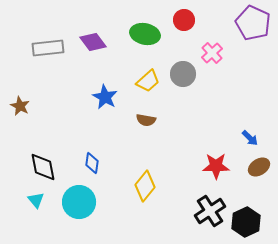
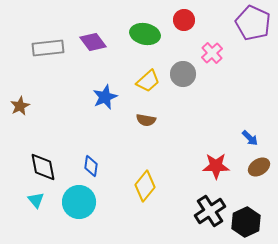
blue star: rotated 20 degrees clockwise
brown star: rotated 18 degrees clockwise
blue diamond: moved 1 px left, 3 px down
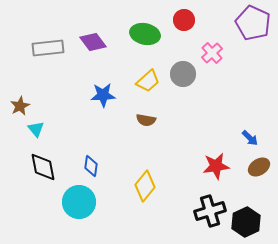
blue star: moved 2 px left, 2 px up; rotated 20 degrees clockwise
red star: rotated 8 degrees counterclockwise
cyan triangle: moved 71 px up
black cross: rotated 16 degrees clockwise
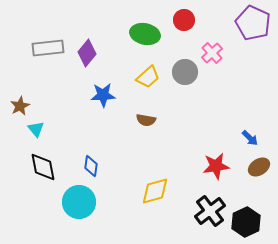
purple diamond: moved 6 px left, 11 px down; rotated 76 degrees clockwise
gray circle: moved 2 px right, 2 px up
yellow trapezoid: moved 4 px up
yellow diamond: moved 10 px right, 5 px down; rotated 36 degrees clockwise
black cross: rotated 20 degrees counterclockwise
